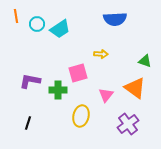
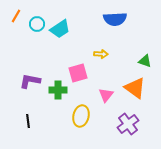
orange line: rotated 40 degrees clockwise
black line: moved 2 px up; rotated 24 degrees counterclockwise
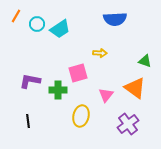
yellow arrow: moved 1 px left, 1 px up
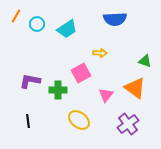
cyan trapezoid: moved 7 px right
pink square: moved 3 px right; rotated 12 degrees counterclockwise
yellow ellipse: moved 2 px left, 4 px down; rotated 65 degrees counterclockwise
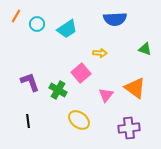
green triangle: moved 12 px up
pink square: rotated 12 degrees counterclockwise
purple L-shape: moved 1 px down; rotated 60 degrees clockwise
green cross: rotated 30 degrees clockwise
purple cross: moved 1 px right, 4 px down; rotated 30 degrees clockwise
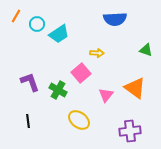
cyan trapezoid: moved 8 px left, 5 px down
green triangle: moved 1 px right, 1 px down
yellow arrow: moved 3 px left
purple cross: moved 1 px right, 3 px down
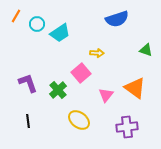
blue semicircle: moved 2 px right; rotated 15 degrees counterclockwise
cyan trapezoid: moved 1 px right, 1 px up
purple L-shape: moved 2 px left, 1 px down
green cross: rotated 18 degrees clockwise
purple cross: moved 3 px left, 4 px up
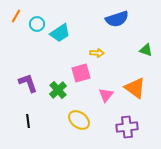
pink square: rotated 24 degrees clockwise
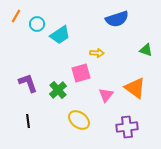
cyan trapezoid: moved 2 px down
